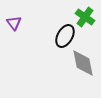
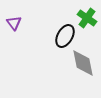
green cross: moved 2 px right, 1 px down
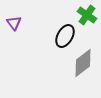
green cross: moved 3 px up
gray diamond: rotated 64 degrees clockwise
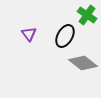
purple triangle: moved 15 px right, 11 px down
gray diamond: rotated 76 degrees clockwise
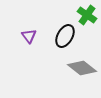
purple triangle: moved 2 px down
gray diamond: moved 1 px left, 5 px down
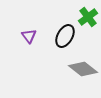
green cross: moved 1 px right, 2 px down; rotated 18 degrees clockwise
gray diamond: moved 1 px right, 1 px down
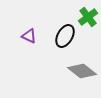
purple triangle: rotated 28 degrees counterclockwise
gray diamond: moved 1 px left, 2 px down
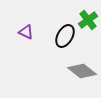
green cross: moved 3 px down
purple triangle: moved 3 px left, 4 px up
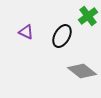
green cross: moved 4 px up
black ellipse: moved 3 px left
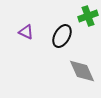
green cross: rotated 18 degrees clockwise
gray diamond: rotated 28 degrees clockwise
